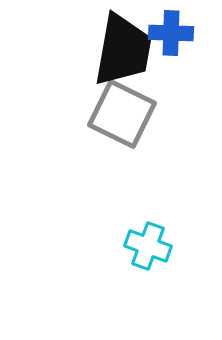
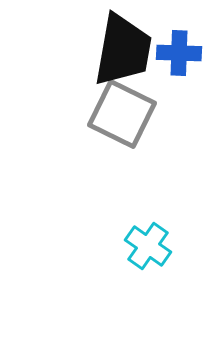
blue cross: moved 8 px right, 20 px down
cyan cross: rotated 15 degrees clockwise
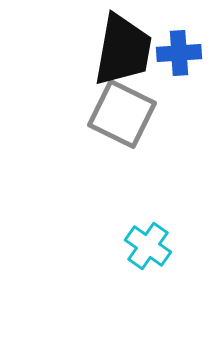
blue cross: rotated 6 degrees counterclockwise
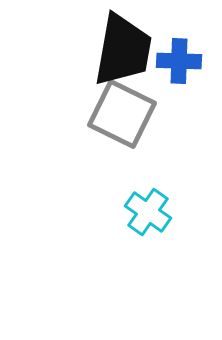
blue cross: moved 8 px down; rotated 6 degrees clockwise
cyan cross: moved 34 px up
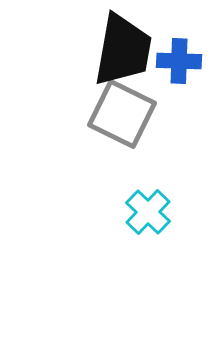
cyan cross: rotated 9 degrees clockwise
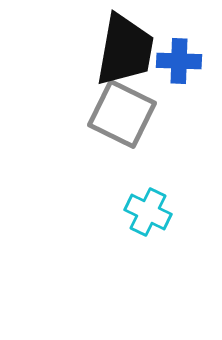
black trapezoid: moved 2 px right
cyan cross: rotated 18 degrees counterclockwise
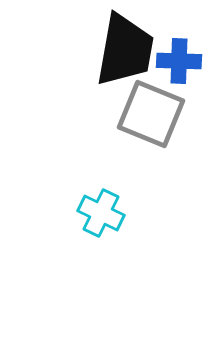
gray square: moved 29 px right; rotated 4 degrees counterclockwise
cyan cross: moved 47 px left, 1 px down
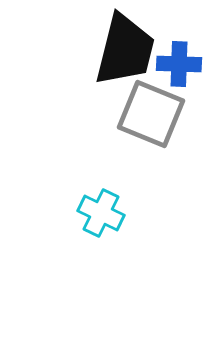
black trapezoid: rotated 4 degrees clockwise
blue cross: moved 3 px down
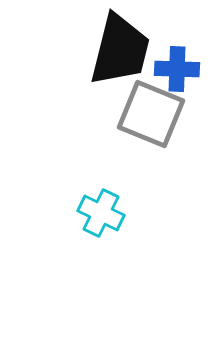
black trapezoid: moved 5 px left
blue cross: moved 2 px left, 5 px down
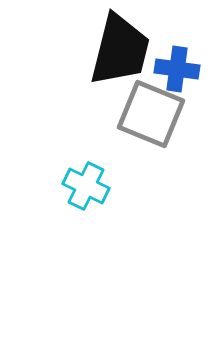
blue cross: rotated 6 degrees clockwise
cyan cross: moved 15 px left, 27 px up
